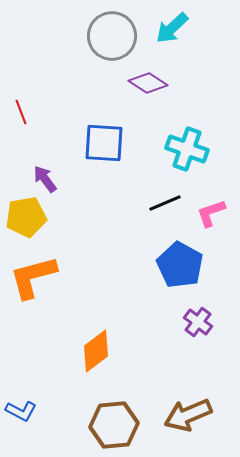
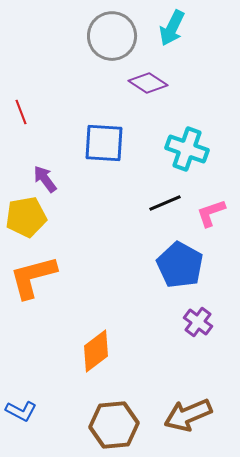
cyan arrow: rotated 21 degrees counterclockwise
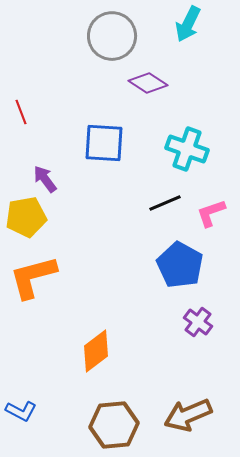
cyan arrow: moved 16 px right, 4 px up
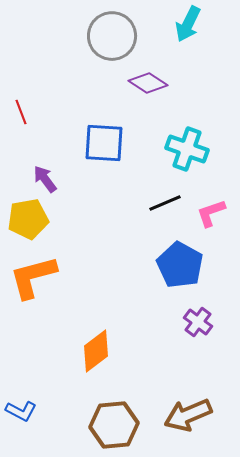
yellow pentagon: moved 2 px right, 2 px down
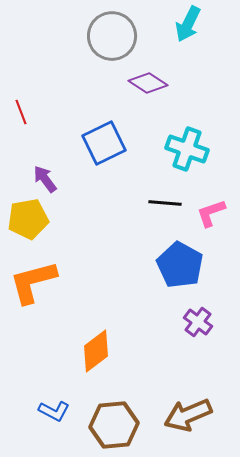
blue square: rotated 30 degrees counterclockwise
black line: rotated 28 degrees clockwise
orange L-shape: moved 5 px down
blue L-shape: moved 33 px right
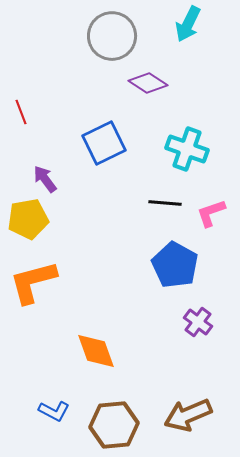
blue pentagon: moved 5 px left
orange diamond: rotated 72 degrees counterclockwise
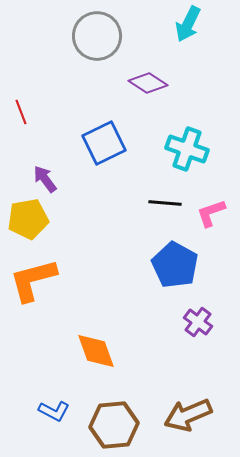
gray circle: moved 15 px left
orange L-shape: moved 2 px up
